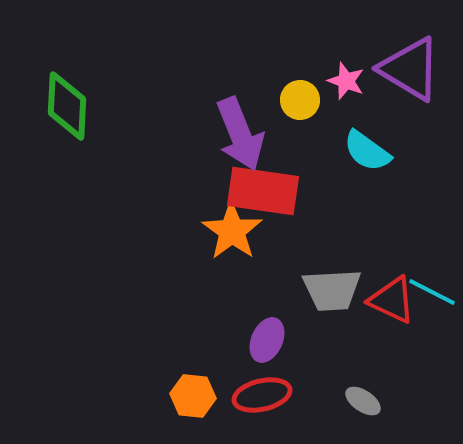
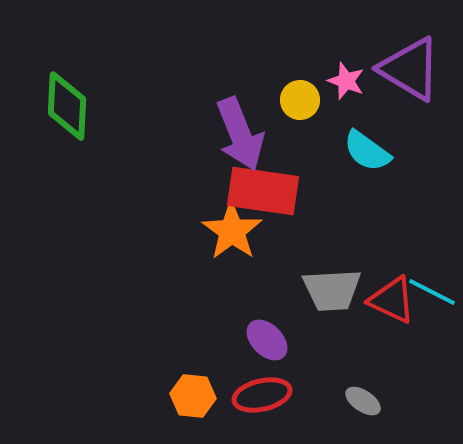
purple ellipse: rotated 69 degrees counterclockwise
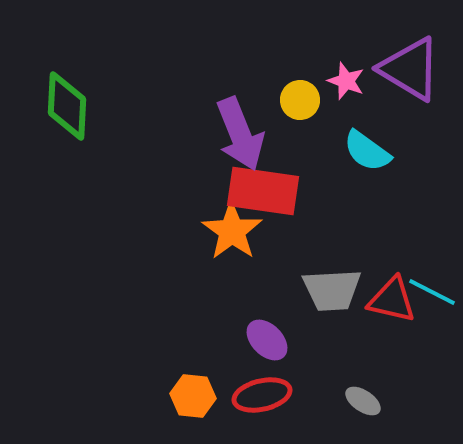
red triangle: rotated 12 degrees counterclockwise
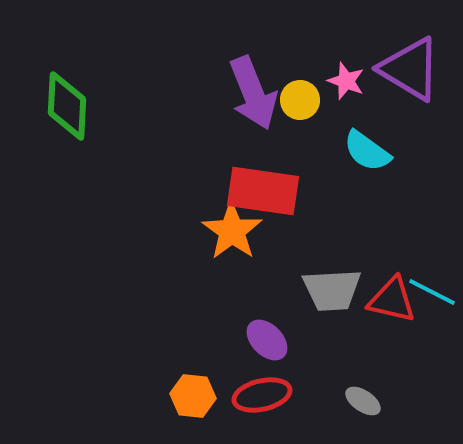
purple arrow: moved 13 px right, 41 px up
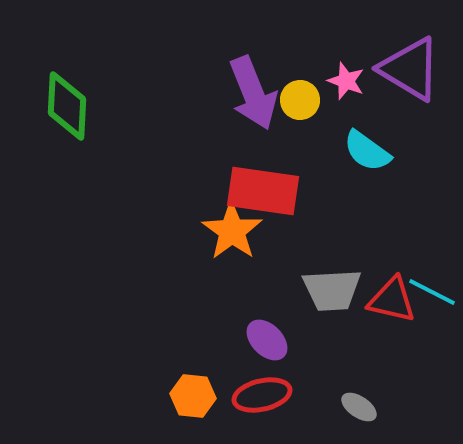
gray ellipse: moved 4 px left, 6 px down
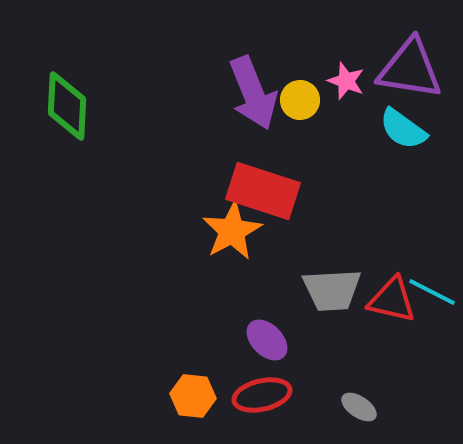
purple triangle: rotated 22 degrees counterclockwise
cyan semicircle: moved 36 px right, 22 px up
red rectangle: rotated 10 degrees clockwise
orange star: rotated 8 degrees clockwise
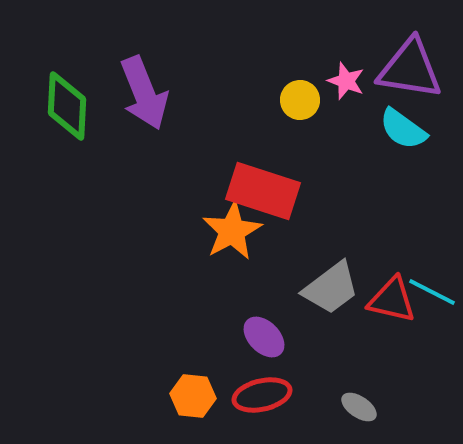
purple arrow: moved 109 px left
gray trapezoid: moved 1 px left, 2 px up; rotated 34 degrees counterclockwise
purple ellipse: moved 3 px left, 3 px up
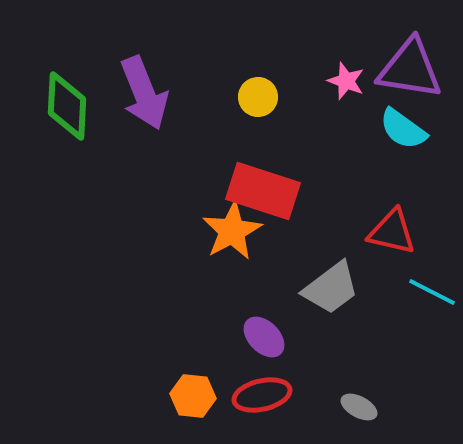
yellow circle: moved 42 px left, 3 px up
red triangle: moved 68 px up
gray ellipse: rotated 6 degrees counterclockwise
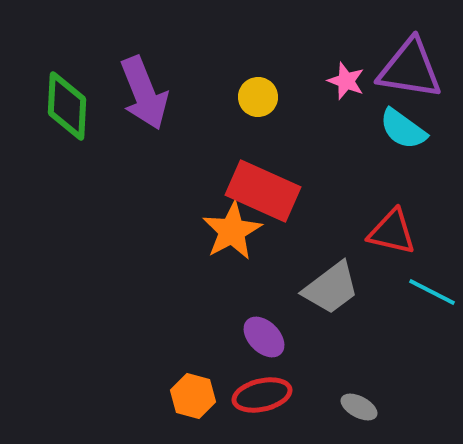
red rectangle: rotated 6 degrees clockwise
orange hexagon: rotated 9 degrees clockwise
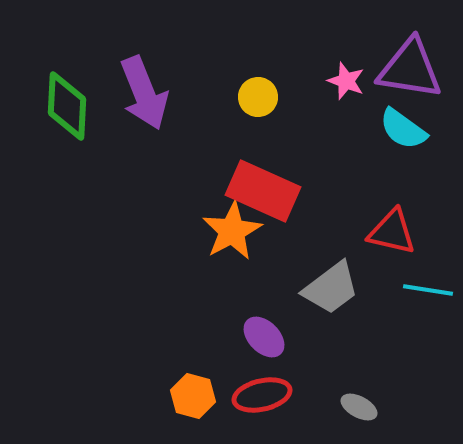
cyan line: moved 4 px left, 2 px up; rotated 18 degrees counterclockwise
